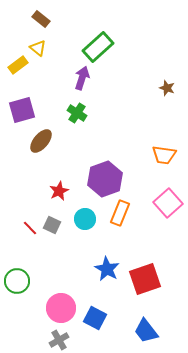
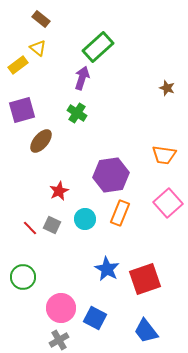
purple hexagon: moved 6 px right, 4 px up; rotated 12 degrees clockwise
green circle: moved 6 px right, 4 px up
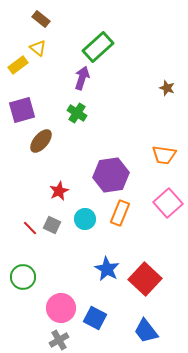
red square: rotated 28 degrees counterclockwise
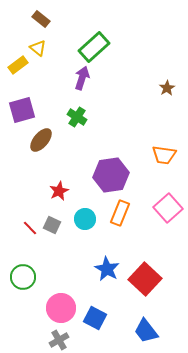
green rectangle: moved 4 px left
brown star: rotated 21 degrees clockwise
green cross: moved 4 px down
brown ellipse: moved 1 px up
pink square: moved 5 px down
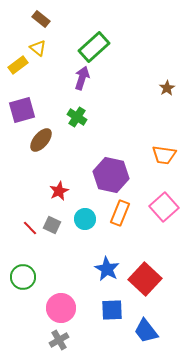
purple hexagon: rotated 20 degrees clockwise
pink square: moved 4 px left, 1 px up
blue square: moved 17 px right, 8 px up; rotated 30 degrees counterclockwise
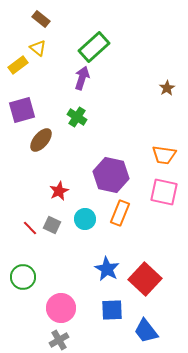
pink square: moved 15 px up; rotated 36 degrees counterclockwise
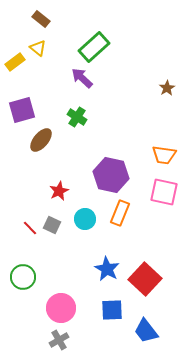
yellow rectangle: moved 3 px left, 3 px up
purple arrow: rotated 65 degrees counterclockwise
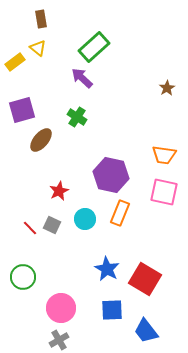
brown rectangle: rotated 42 degrees clockwise
red square: rotated 12 degrees counterclockwise
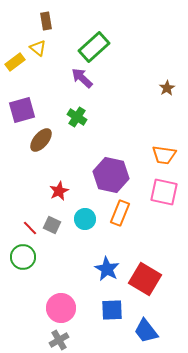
brown rectangle: moved 5 px right, 2 px down
green circle: moved 20 px up
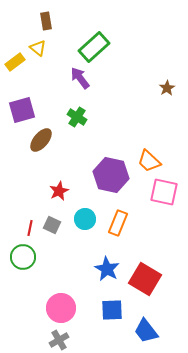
purple arrow: moved 2 px left; rotated 10 degrees clockwise
orange trapezoid: moved 15 px left, 6 px down; rotated 35 degrees clockwise
orange rectangle: moved 2 px left, 10 px down
red line: rotated 56 degrees clockwise
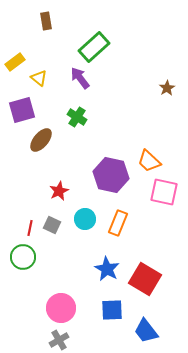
yellow triangle: moved 1 px right, 30 px down
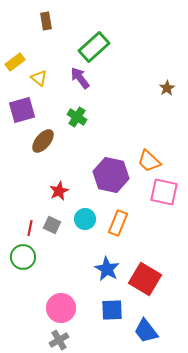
brown ellipse: moved 2 px right, 1 px down
